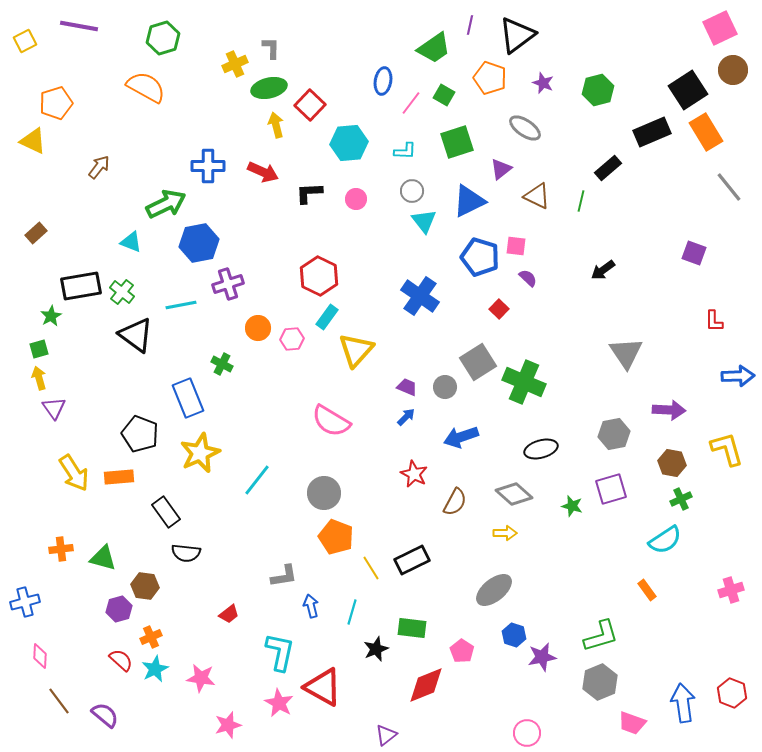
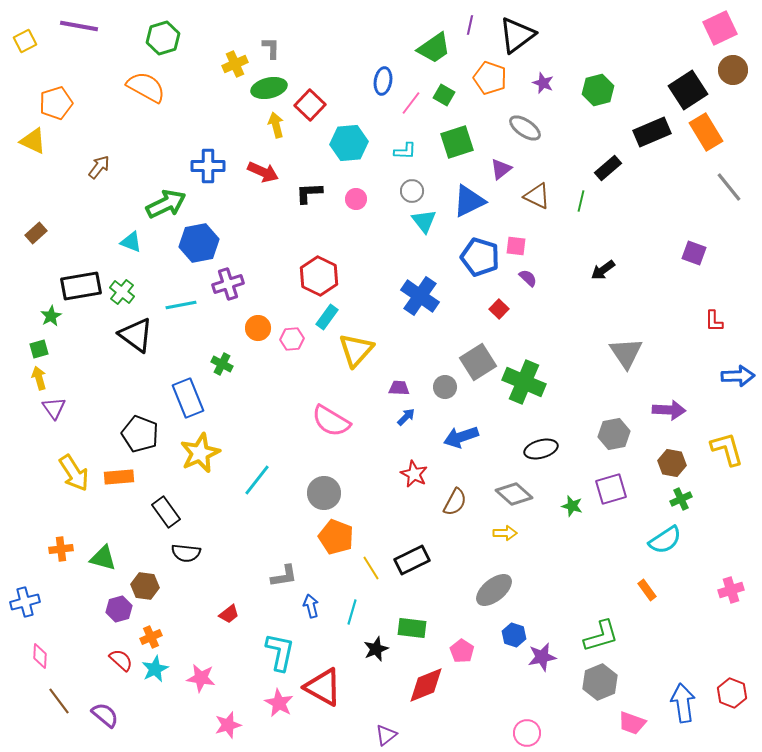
purple trapezoid at (407, 387): moved 8 px left, 1 px down; rotated 20 degrees counterclockwise
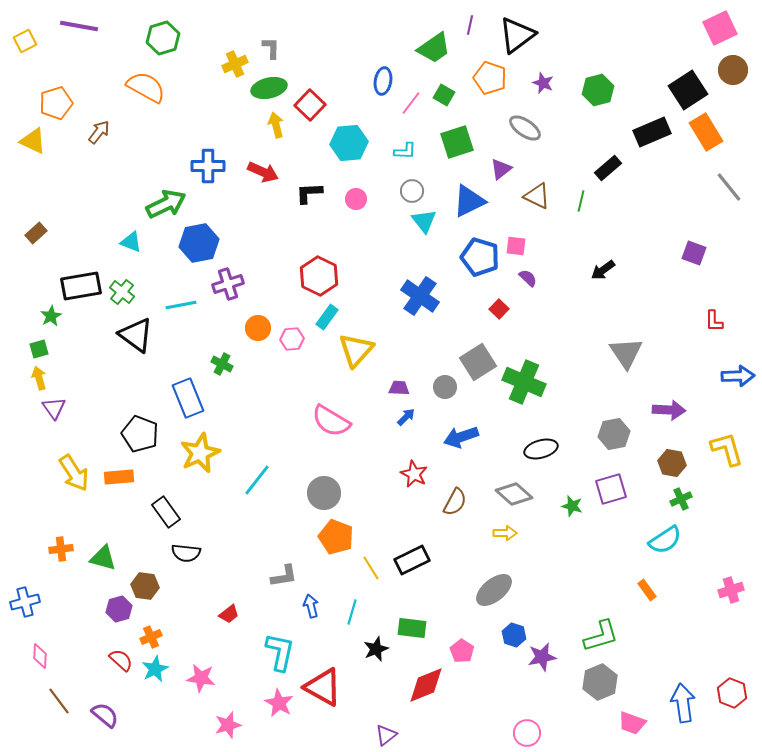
brown arrow at (99, 167): moved 35 px up
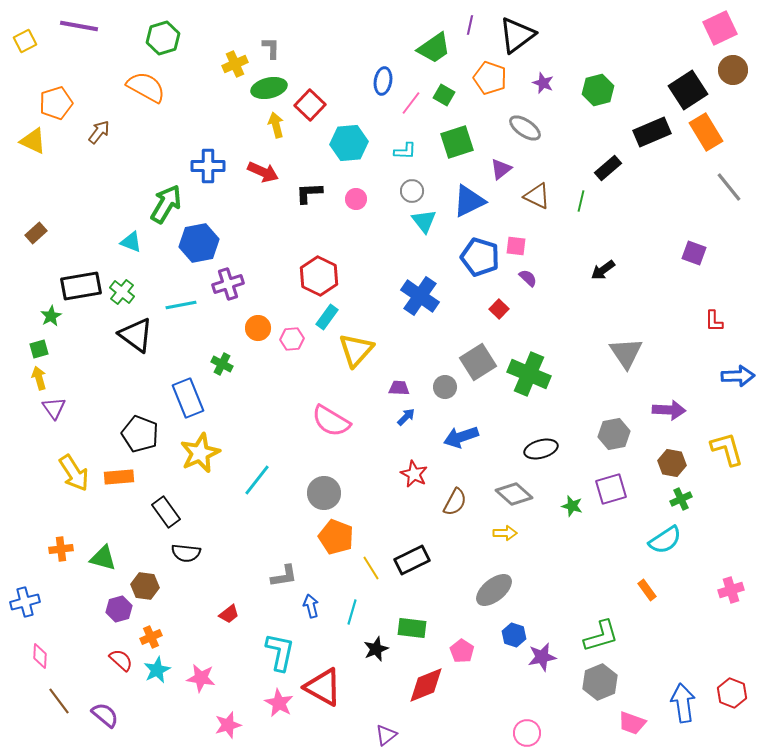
green arrow at (166, 204): rotated 33 degrees counterclockwise
green cross at (524, 382): moved 5 px right, 8 px up
cyan star at (155, 669): moved 2 px right, 1 px down
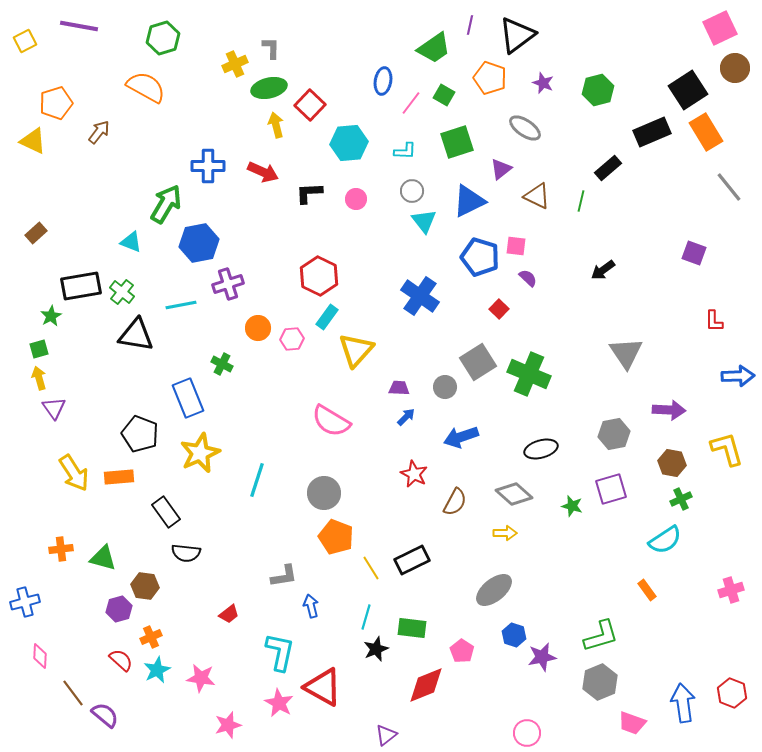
brown circle at (733, 70): moved 2 px right, 2 px up
black triangle at (136, 335): rotated 27 degrees counterclockwise
cyan line at (257, 480): rotated 20 degrees counterclockwise
cyan line at (352, 612): moved 14 px right, 5 px down
brown line at (59, 701): moved 14 px right, 8 px up
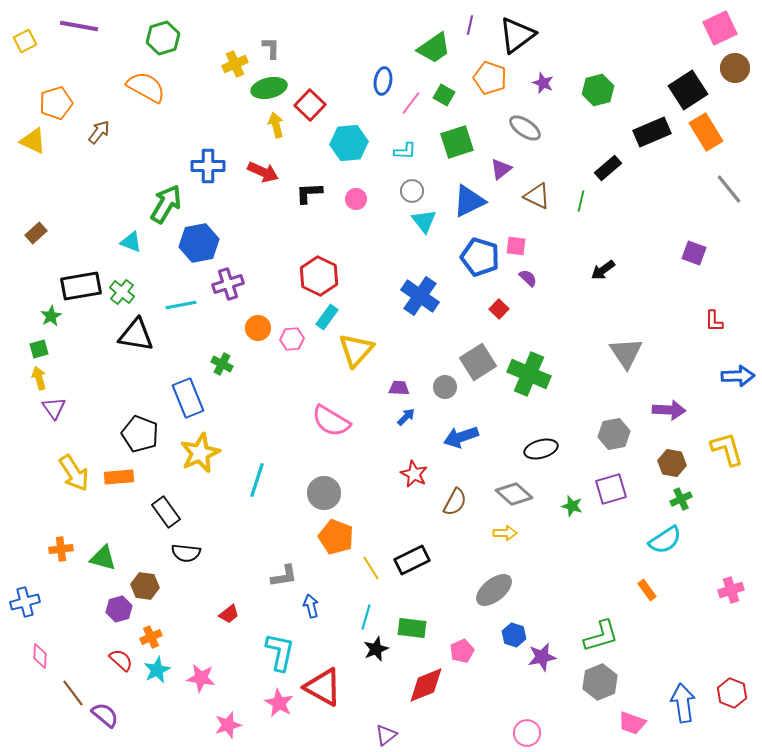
gray line at (729, 187): moved 2 px down
pink pentagon at (462, 651): rotated 15 degrees clockwise
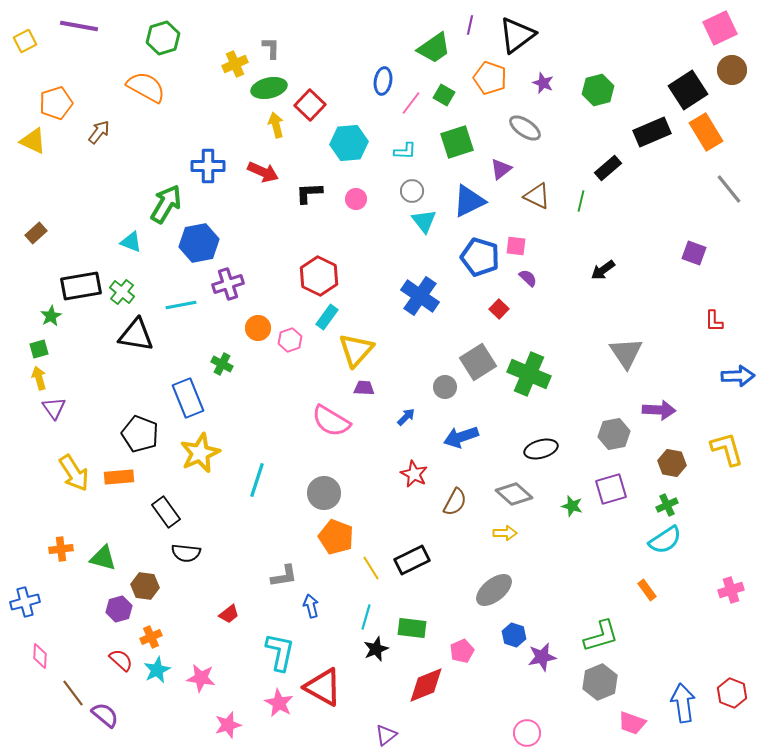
brown circle at (735, 68): moved 3 px left, 2 px down
pink hexagon at (292, 339): moved 2 px left, 1 px down; rotated 15 degrees counterclockwise
purple trapezoid at (399, 388): moved 35 px left
purple arrow at (669, 410): moved 10 px left
green cross at (681, 499): moved 14 px left, 6 px down
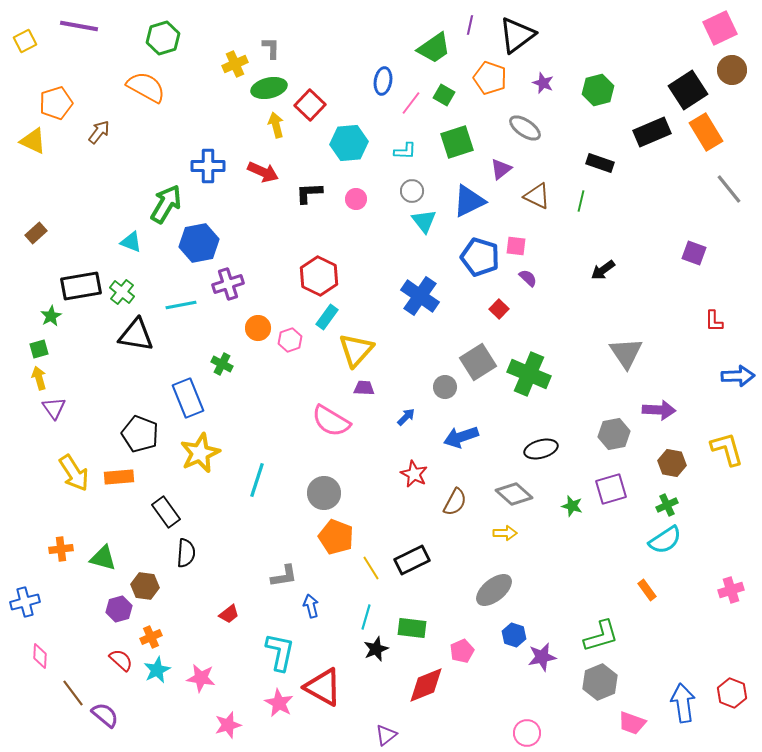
black rectangle at (608, 168): moved 8 px left, 5 px up; rotated 60 degrees clockwise
black semicircle at (186, 553): rotated 92 degrees counterclockwise
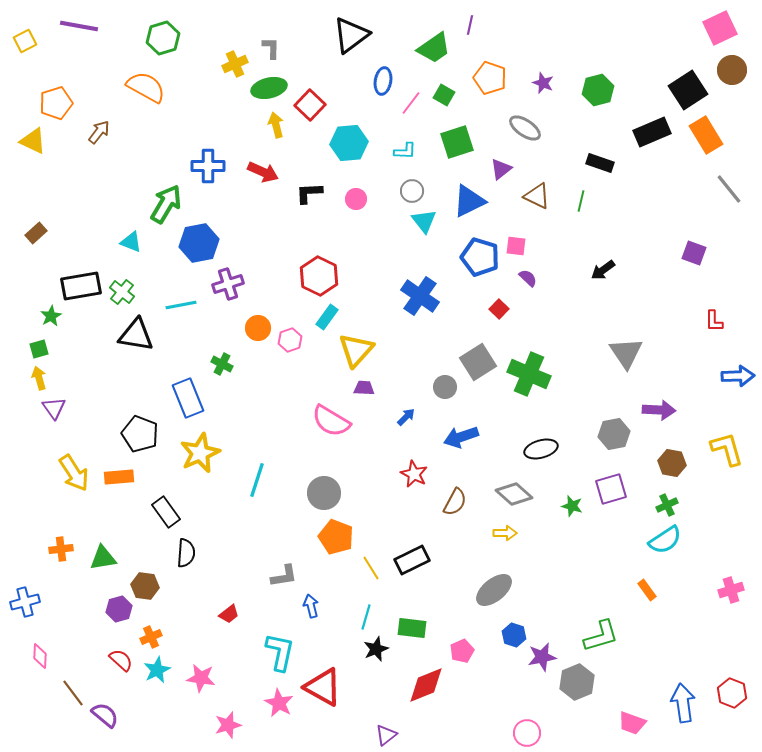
black triangle at (517, 35): moved 166 px left
orange rectangle at (706, 132): moved 3 px down
green triangle at (103, 558): rotated 24 degrees counterclockwise
gray hexagon at (600, 682): moved 23 px left
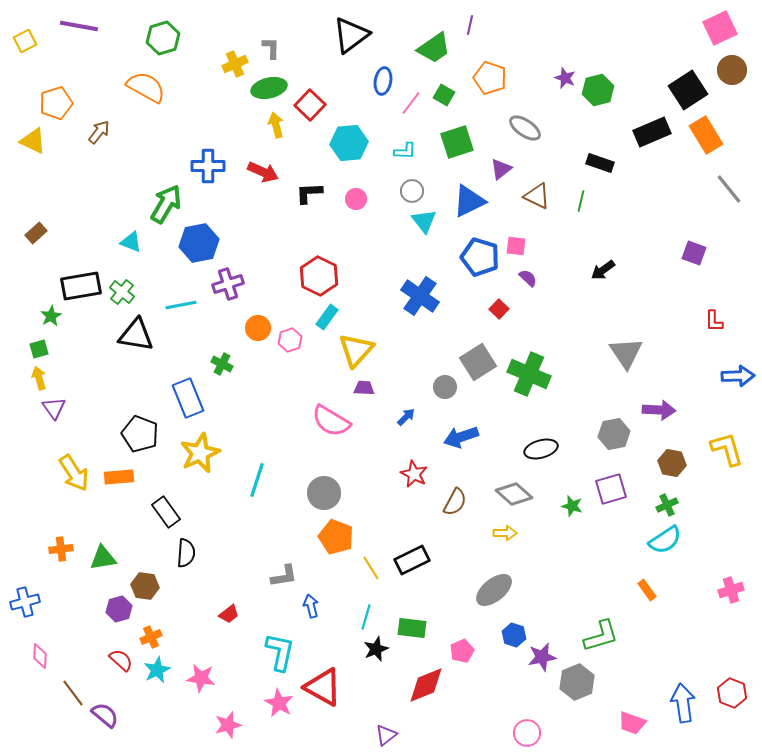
purple star at (543, 83): moved 22 px right, 5 px up
